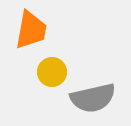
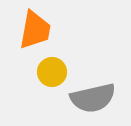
orange trapezoid: moved 4 px right
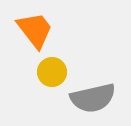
orange trapezoid: rotated 48 degrees counterclockwise
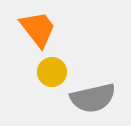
orange trapezoid: moved 3 px right, 1 px up
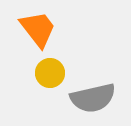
yellow circle: moved 2 px left, 1 px down
